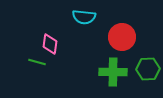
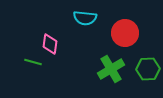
cyan semicircle: moved 1 px right, 1 px down
red circle: moved 3 px right, 4 px up
green line: moved 4 px left
green cross: moved 2 px left, 3 px up; rotated 32 degrees counterclockwise
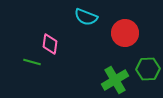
cyan semicircle: moved 1 px right, 1 px up; rotated 15 degrees clockwise
green line: moved 1 px left
green cross: moved 4 px right, 11 px down
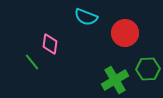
green line: rotated 36 degrees clockwise
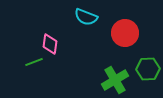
green line: moved 2 px right; rotated 72 degrees counterclockwise
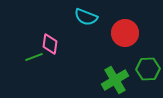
green line: moved 5 px up
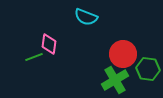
red circle: moved 2 px left, 21 px down
pink diamond: moved 1 px left
green hexagon: rotated 10 degrees clockwise
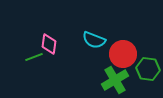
cyan semicircle: moved 8 px right, 23 px down
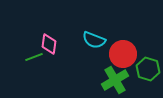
green hexagon: rotated 10 degrees clockwise
